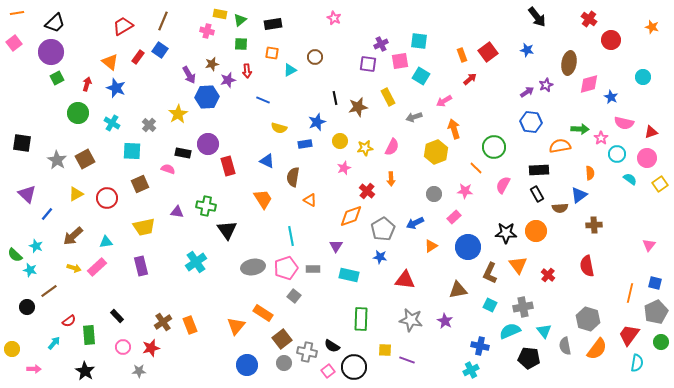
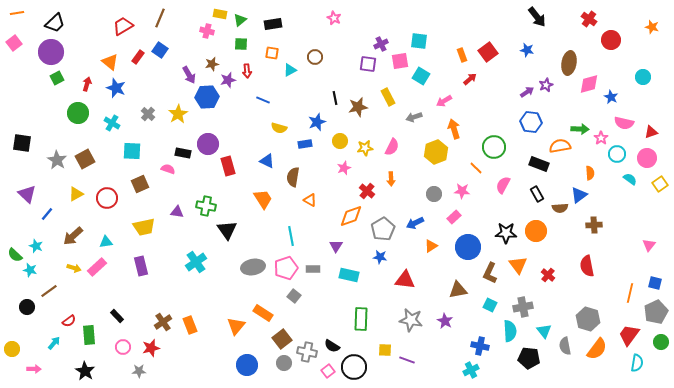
brown line at (163, 21): moved 3 px left, 3 px up
gray cross at (149, 125): moved 1 px left, 11 px up
black rectangle at (539, 170): moved 6 px up; rotated 24 degrees clockwise
pink star at (465, 191): moved 3 px left
cyan semicircle at (510, 331): rotated 110 degrees clockwise
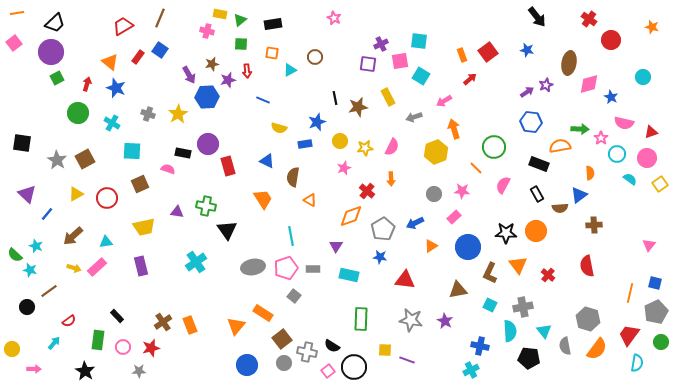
gray cross at (148, 114): rotated 24 degrees counterclockwise
green rectangle at (89, 335): moved 9 px right, 5 px down; rotated 12 degrees clockwise
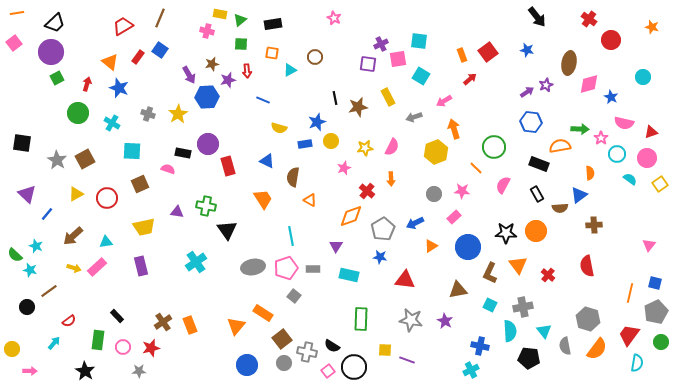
pink square at (400, 61): moved 2 px left, 2 px up
blue star at (116, 88): moved 3 px right
yellow circle at (340, 141): moved 9 px left
pink arrow at (34, 369): moved 4 px left, 2 px down
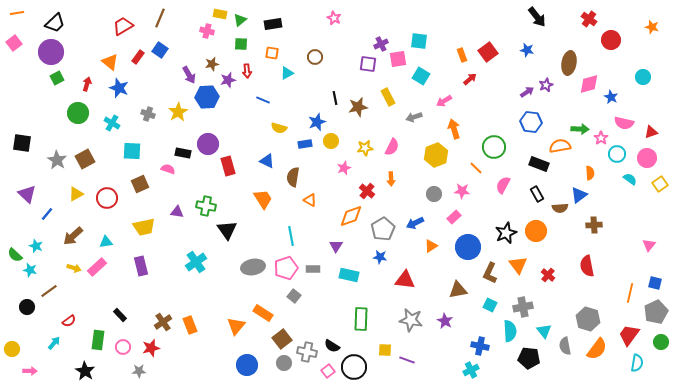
cyan triangle at (290, 70): moved 3 px left, 3 px down
yellow star at (178, 114): moved 2 px up
yellow hexagon at (436, 152): moved 3 px down
black star at (506, 233): rotated 25 degrees counterclockwise
black rectangle at (117, 316): moved 3 px right, 1 px up
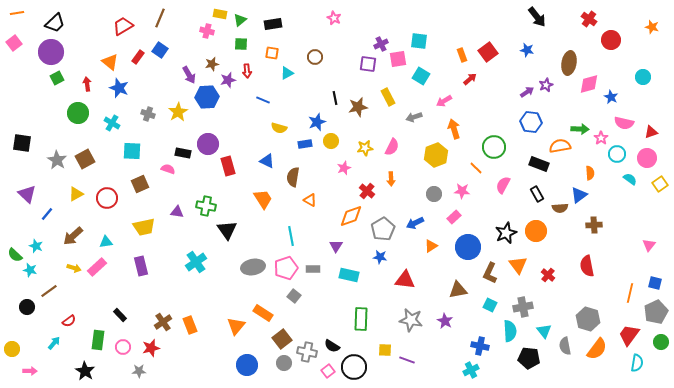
red arrow at (87, 84): rotated 24 degrees counterclockwise
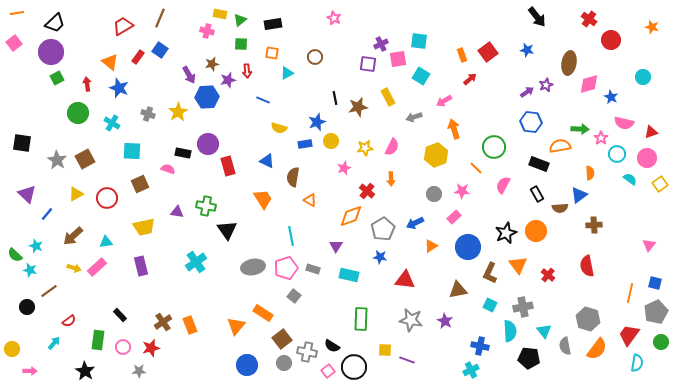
gray rectangle at (313, 269): rotated 16 degrees clockwise
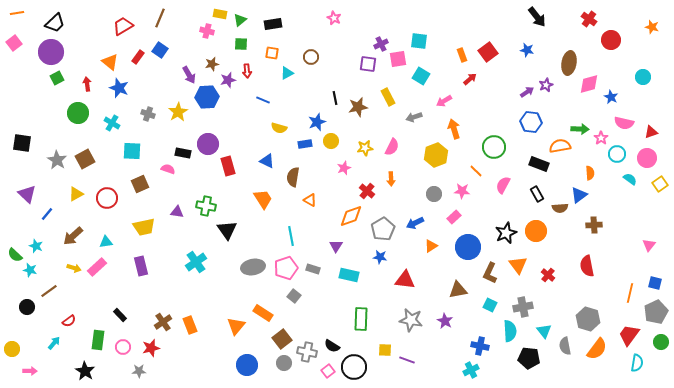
brown circle at (315, 57): moved 4 px left
orange line at (476, 168): moved 3 px down
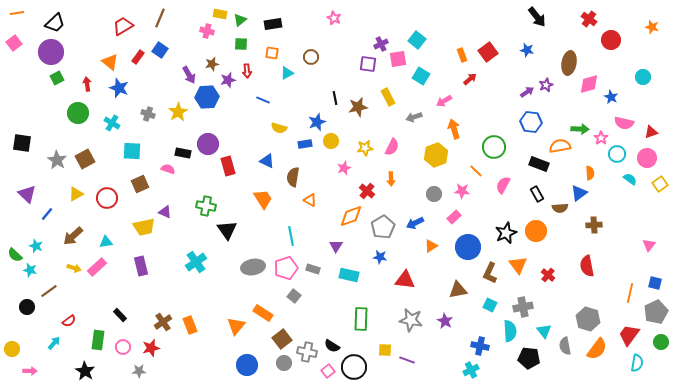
cyan square at (419, 41): moved 2 px left, 1 px up; rotated 30 degrees clockwise
blue triangle at (579, 195): moved 2 px up
purple triangle at (177, 212): moved 12 px left; rotated 16 degrees clockwise
gray pentagon at (383, 229): moved 2 px up
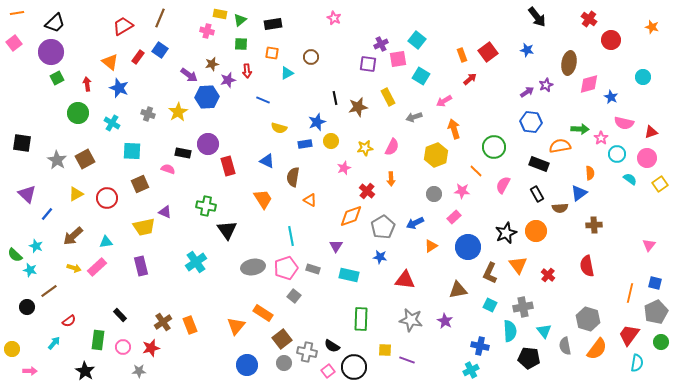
purple arrow at (189, 75): rotated 24 degrees counterclockwise
